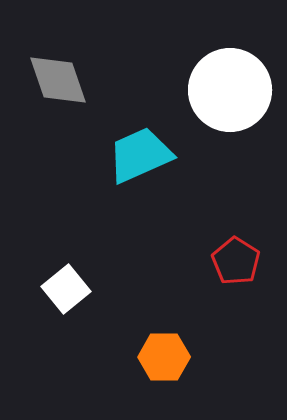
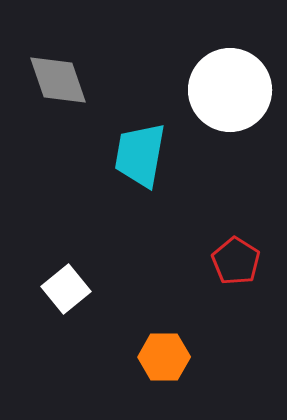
cyan trapezoid: rotated 56 degrees counterclockwise
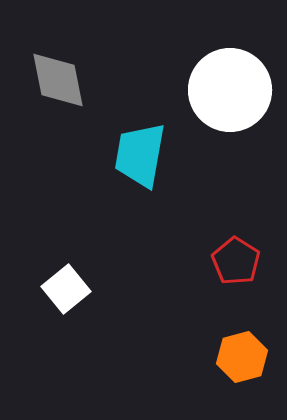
gray diamond: rotated 8 degrees clockwise
orange hexagon: moved 78 px right; rotated 15 degrees counterclockwise
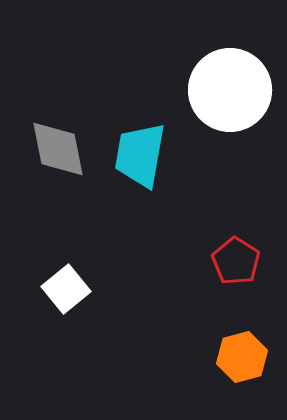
gray diamond: moved 69 px down
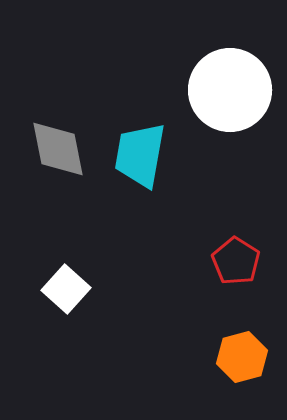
white square: rotated 9 degrees counterclockwise
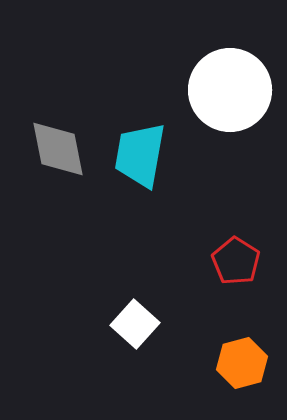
white square: moved 69 px right, 35 px down
orange hexagon: moved 6 px down
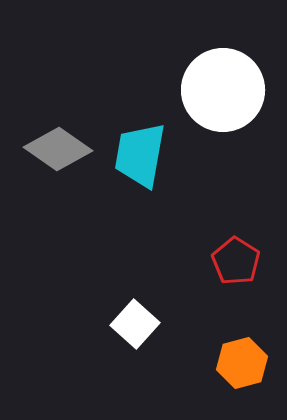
white circle: moved 7 px left
gray diamond: rotated 44 degrees counterclockwise
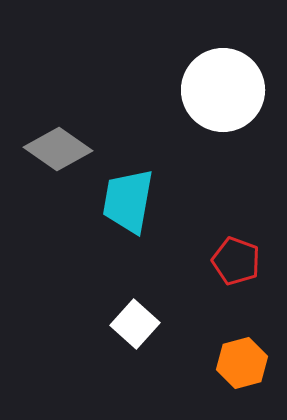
cyan trapezoid: moved 12 px left, 46 px down
red pentagon: rotated 12 degrees counterclockwise
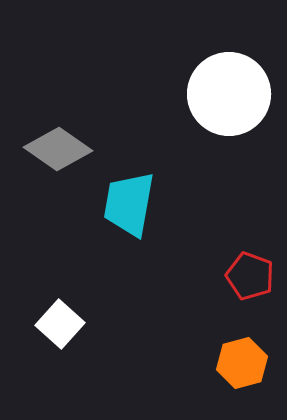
white circle: moved 6 px right, 4 px down
cyan trapezoid: moved 1 px right, 3 px down
red pentagon: moved 14 px right, 15 px down
white square: moved 75 px left
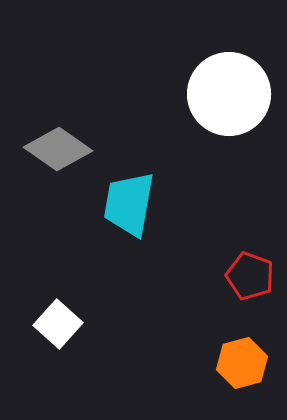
white square: moved 2 px left
